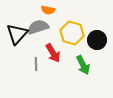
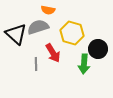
black triangle: moved 1 px left; rotated 30 degrees counterclockwise
black circle: moved 1 px right, 9 px down
green arrow: moved 1 px right, 1 px up; rotated 30 degrees clockwise
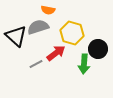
black triangle: moved 2 px down
red arrow: moved 3 px right; rotated 96 degrees counterclockwise
gray line: rotated 64 degrees clockwise
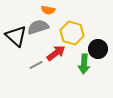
gray line: moved 1 px down
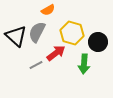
orange semicircle: rotated 40 degrees counterclockwise
gray semicircle: moved 1 px left, 5 px down; rotated 45 degrees counterclockwise
black circle: moved 7 px up
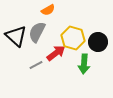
yellow hexagon: moved 1 px right, 5 px down
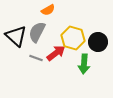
gray line: moved 7 px up; rotated 48 degrees clockwise
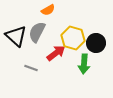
black circle: moved 2 px left, 1 px down
gray line: moved 5 px left, 10 px down
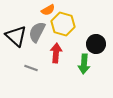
yellow hexagon: moved 10 px left, 14 px up
black circle: moved 1 px down
red arrow: rotated 48 degrees counterclockwise
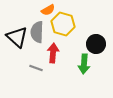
gray semicircle: rotated 25 degrees counterclockwise
black triangle: moved 1 px right, 1 px down
red arrow: moved 3 px left
gray line: moved 5 px right
